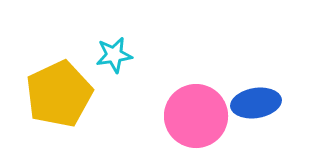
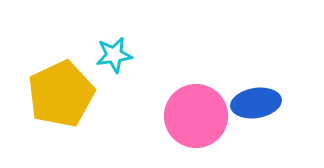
yellow pentagon: moved 2 px right
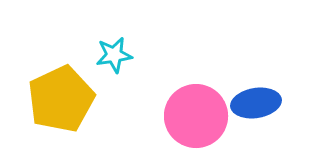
yellow pentagon: moved 5 px down
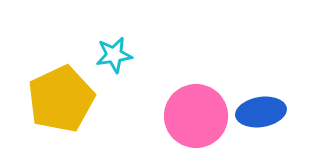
blue ellipse: moved 5 px right, 9 px down
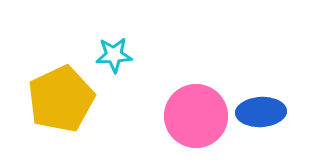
cyan star: rotated 6 degrees clockwise
blue ellipse: rotated 6 degrees clockwise
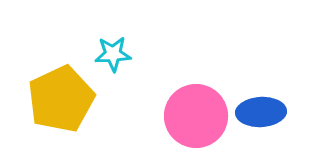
cyan star: moved 1 px left, 1 px up
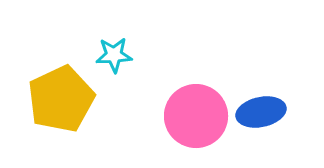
cyan star: moved 1 px right, 1 px down
blue ellipse: rotated 9 degrees counterclockwise
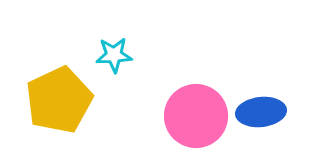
yellow pentagon: moved 2 px left, 1 px down
blue ellipse: rotated 6 degrees clockwise
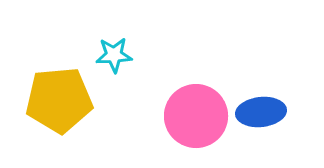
yellow pentagon: rotated 20 degrees clockwise
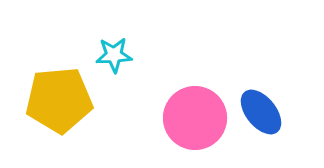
blue ellipse: rotated 57 degrees clockwise
pink circle: moved 1 px left, 2 px down
